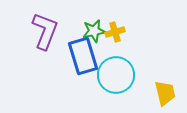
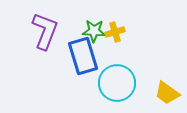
green star: rotated 15 degrees clockwise
cyan circle: moved 1 px right, 8 px down
yellow trapezoid: moved 2 px right; rotated 140 degrees clockwise
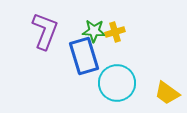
blue rectangle: moved 1 px right
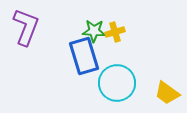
purple L-shape: moved 19 px left, 4 px up
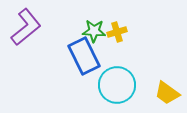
purple L-shape: rotated 30 degrees clockwise
yellow cross: moved 2 px right
blue rectangle: rotated 9 degrees counterclockwise
cyan circle: moved 2 px down
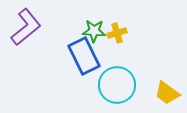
yellow cross: moved 1 px down
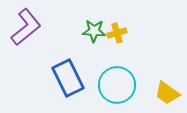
blue rectangle: moved 16 px left, 22 px down
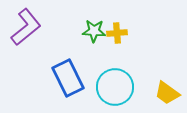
yellow cross: rotated 12 degrees clockwise
cyan circle: moved 2 px left, 2 px down
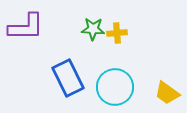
purple L-shape: rotated 39 degrees clockwise
green star: moved 1 px left, 2 px up
